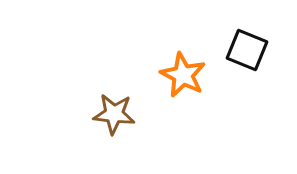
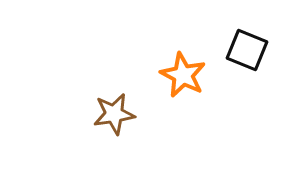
brown star: rotated 15 degrees counterclockwise
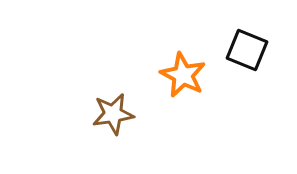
brown star: moved 1 px left
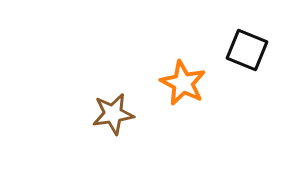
orange star: moved 8 px down
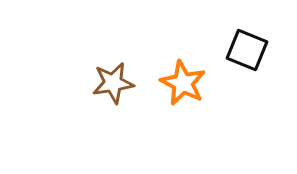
brown star: moved 31 px up
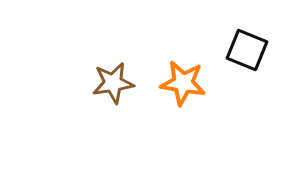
orange star: rotated 18 degrees counterclockwise
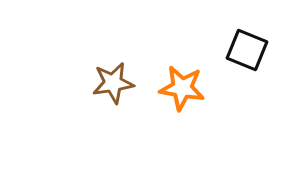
orange star: moved 1 px left, 5 px down
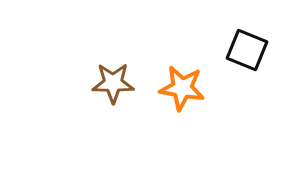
brown star: rotated 9 degrees clockwise
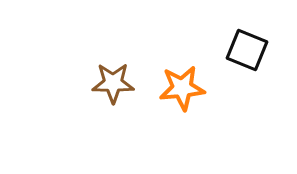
orange star: rotated 15 degrees counterclockwise
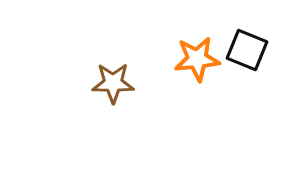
orange star: moved 15 px right, 29 px up
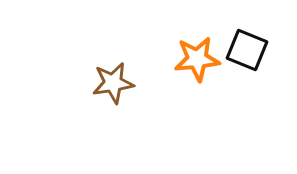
brown star: rotated 9 degrees counterclockwise
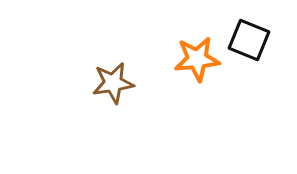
black square: moved 2 px right, 10 px up
